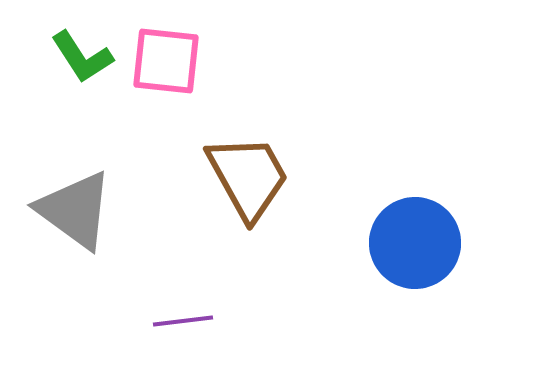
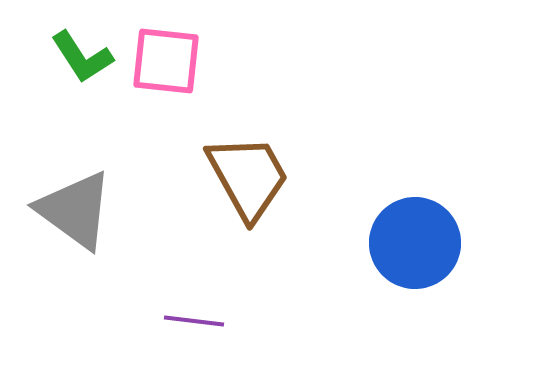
purple line: moved 11 px right; rotated 14 degrees clockwise
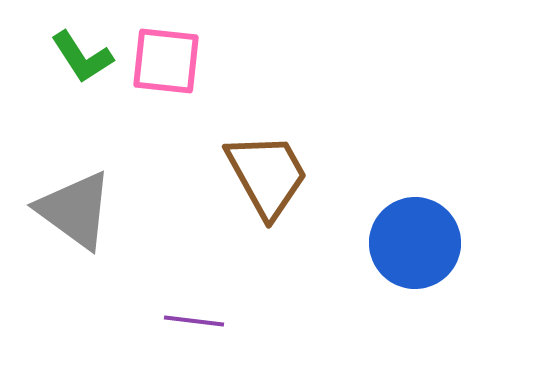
brown trapezoid: moved 19 px right, 2 px up
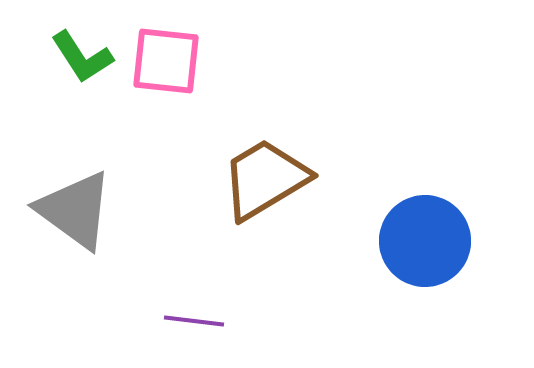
brown trapezoid: moved 2 px left, 4 px down; rotated 92 degrees counterclockwise
blue circle: moved 10 px right, 2 px up
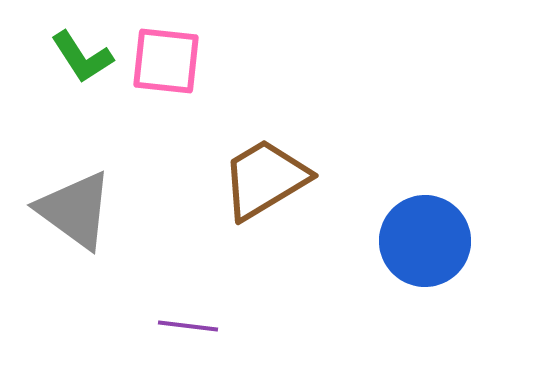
purple line: moved 6 px left, 5 px down
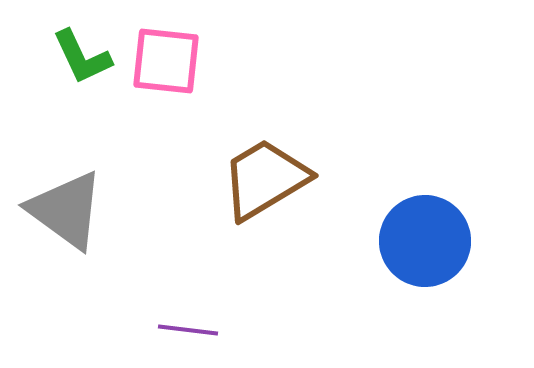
green L-shape: rotated 8 degrees clockwise
gray triangle: moved 9 px left
purple line: moved 4 px down
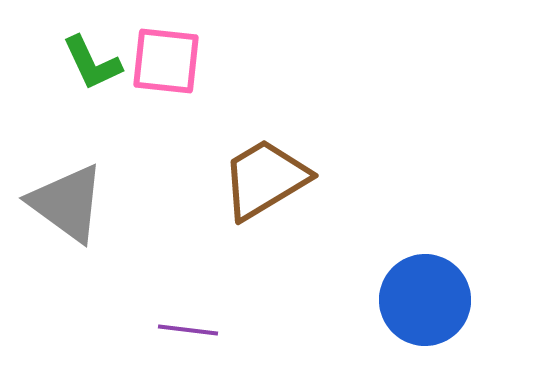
green L-shape: moved 10 px right, 6 px down
gray triangle: moved 1 px right, 7 px up
blue circle: moved 59 px down
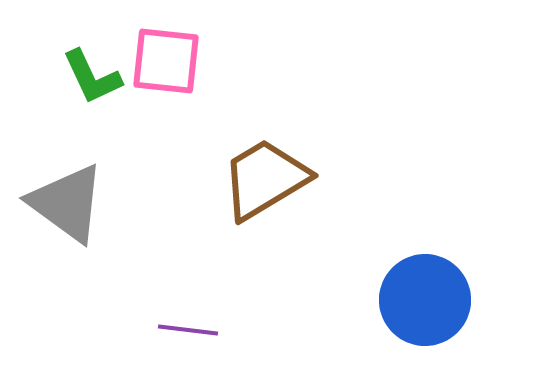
green L-shape: moved 14 px down
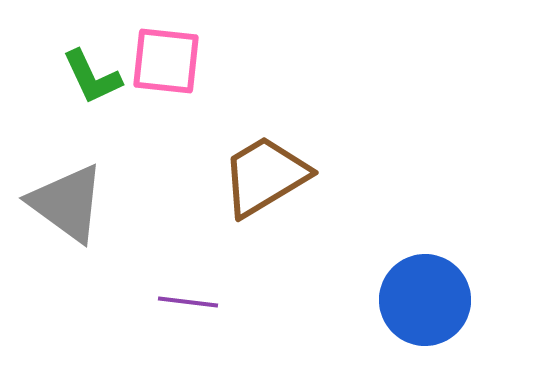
brown trapezoid: moved 3 px up
purple line: moved 28 px up
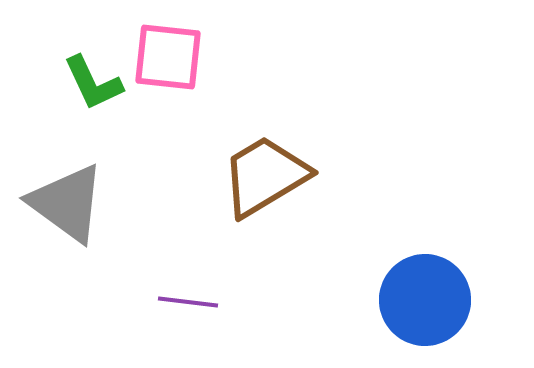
pink square: moved 2 px right, 4 px up
green L-shape: moved 1 px right, 6 px down
